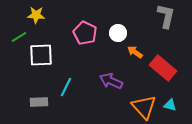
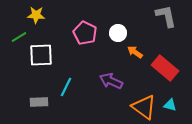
gray L-shape: rotated 25 degrees counterclockwise
red rectangle: moved 2 px right
orange triangle: rotated 12 degrees counterclockwise
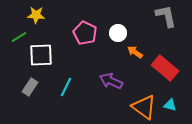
gray rectangle: moved 9 px left, 15 px up; rotated 54 degrees counterclockwise
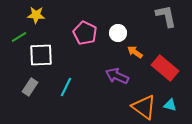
purple arrow: moved 6 px right, 5 px up
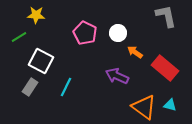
white square: moved 6 px down; rotated 30 degrees clockwise
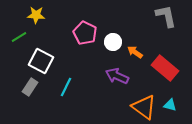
white circle: moved 5 px left, 9 px down
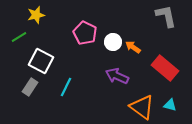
yellow star: rotated 18 degrees counterclockwise
orange arrow: moved 2 px left, 5 px up
orange triangle: moved 2 px left
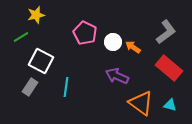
gray L-shape: moved 16 px down; rotated 65 degrees clockwise
green line: moved 2 px right
red rectangle: moved 4 px right
cyan line: rotated 18 degrees counterclockwise
orange triangle: moved 1 px left, 4 px up
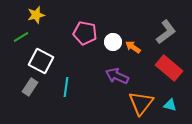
pink pentagon: rotated 15 degrees counterclockwise
orange triangle: rotated 32 degrees clockwise
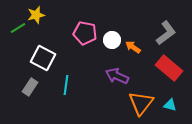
gray L-shape: moved 1 px down
green line: moved 3 px left, 9 px up
white circle: moved 1 px left, 2 px up
white square: moved 2 px right, 3 px up
cyan line: moved 2 px up
